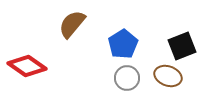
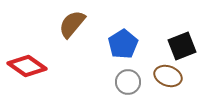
gray circle: moved 1 px right, 4 px down
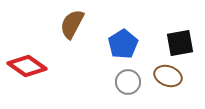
brown semicircle: rotated 12 degrees counterclockwise
black square: moved 2 px left, 3 px up; rotated 12 degrees clockwise
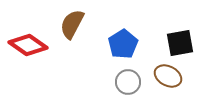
red diamond: moved 1 px right, 21 px up
brown ellipse: rotated 8 degrees clockwise
